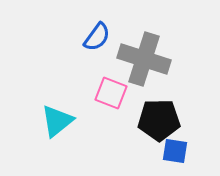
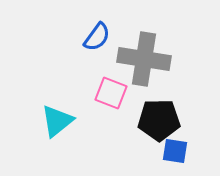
gray cross: rotated 9 degrees counterclockwise
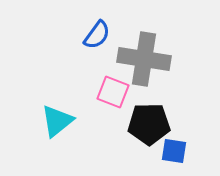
blue semicircle: moved 2 px up
pink square: moved 2 px right, 1 px up
black pentagon: moved 10 px left, 4 px down
blue square: moved 1 px left
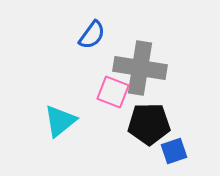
blue semicircle: moved 5 px left
gray cross: moved 4 px left, 9 px down
cyan triangle: moved 3 px right
blue square: rotated 28 degrees counterclockwise
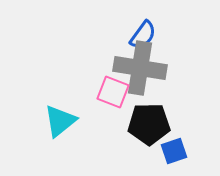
blue semicircle: moved 51 px right
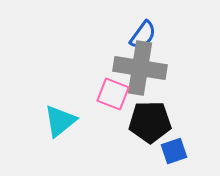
pink square: moved 2 px down
black pentagon: moved 1 px right, 2 px up
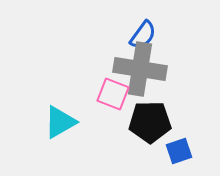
gray cross: moved 1 px down
cyan triangle: moved 1 px down; rotated 9 degrees clockwise
blue square: moved 5 px right
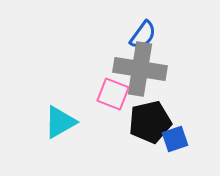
black pentagon: rotated 12 degrees counterclockwise
blue square: moved 4 px left, 12 px up
